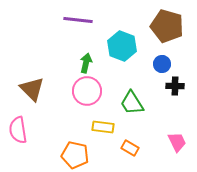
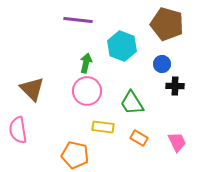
brown pentagon: moved 2 px up
orange rectangle: moved 9 px right, 10 px up
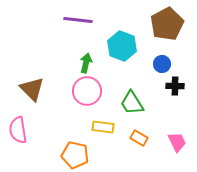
brown pentagon: rotated 28 degrees clockwise
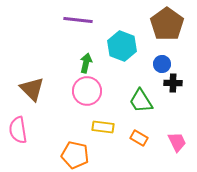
brown pentagon: rotated 8 degrees counterclockwise
black cross: moved 2 px left, 3 px up
green trapezoid: moved 9 px right, 2 px up
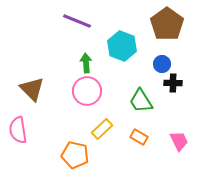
purple line: moved 1 px left, 1 px down; rotated 16 degrees clockwise
green arrow: rotated 18 degrees counterclockwise
yellow rectangle: moved 1 px left, 2 px down; rotated 50 degrees counterclockwise
orange rectangle: moved 1 px up
pink trapezoid: moved 2 px right, 1 px up
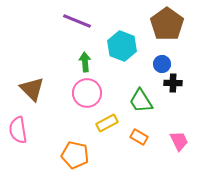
green arrow: moved 1 px left, 1 px up
pink circle: moved 2 px down
yellow rectangle: moved 5 px right, 6 px up; rotated 15 degrees clockwise
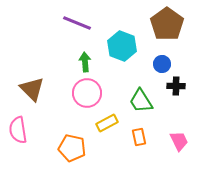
purple line: moved 2 px down
black cross: moved 3 px right, 3 px down
orange rectangle: rotated 48 degrees clockwise
orange pentagon: moved 3 px left, 7 px up
